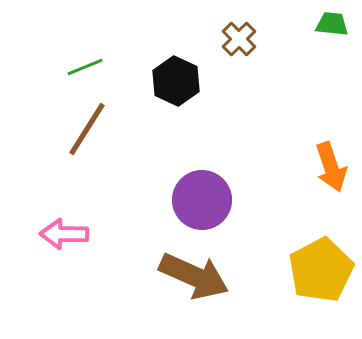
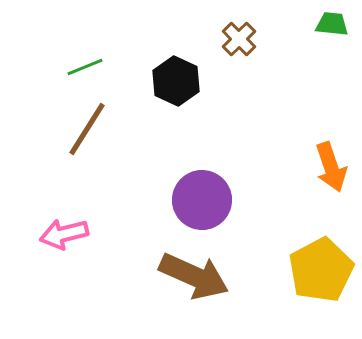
pink arrow: rotated 15 degrees counterclockwise
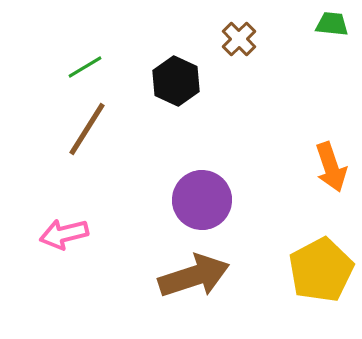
green line: rotated 9 degrees counterclockwise
brown arrow: rotated 42 degrees counterclockwise
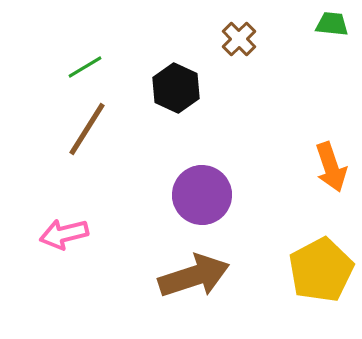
black hexagon: moved 7 px down
purple circle: moved 5 px up
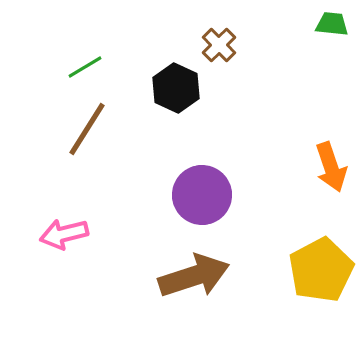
brown cross: moved 20 px left, 6 px down
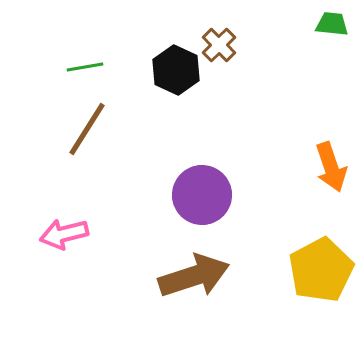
green line: rotated 21 degrees clockwise
black hexagon: moved 18 px up
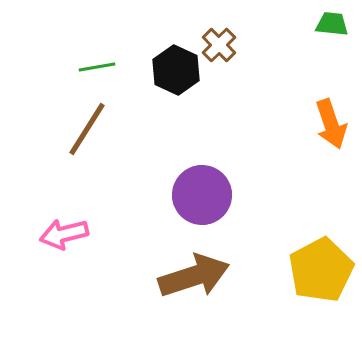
green line: moved 12 px right
orange arrow: moved 43 px up
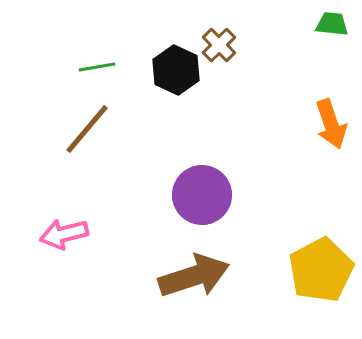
brown line: rotated 8 degrees clockwise
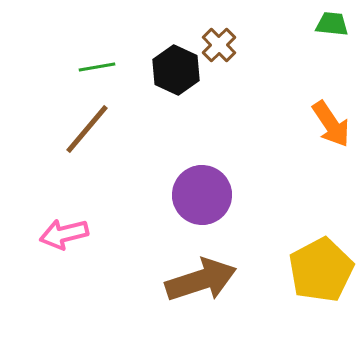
orange arrow: rotated 15 degrees counterclockwise
brown arrow: moved 7 px right, 4 px down
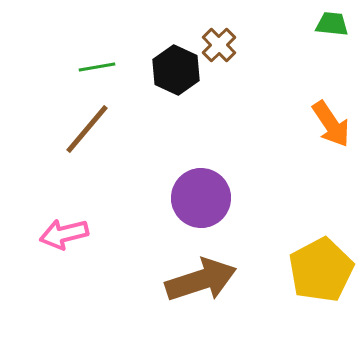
purple circle: moved 1 px left, 3 px down
